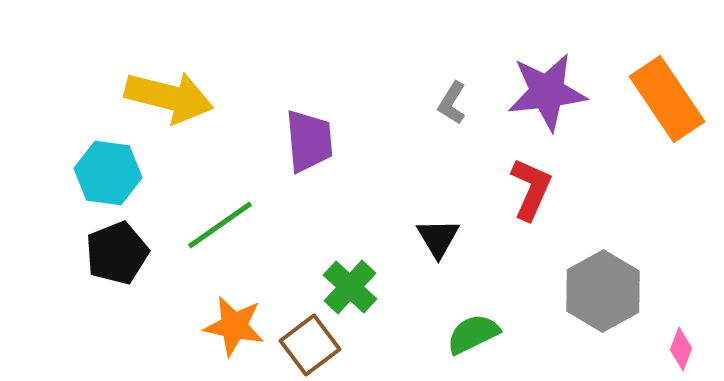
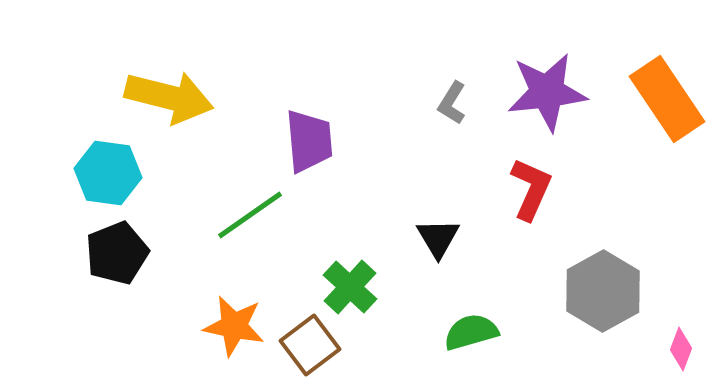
green line: moved 30 px right, 10 px up
green semicircle: moved 2 px left, 2 px up; rotated 10 degrees clockwise
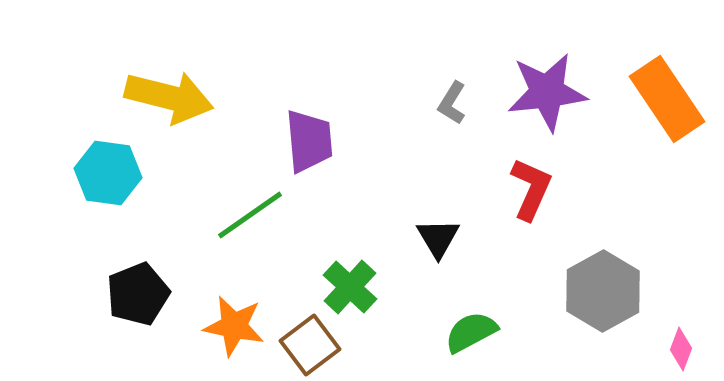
black pentagon: moved 21 px right, 41 px down
green semicircle: rotated 12 degrees counterclockwise
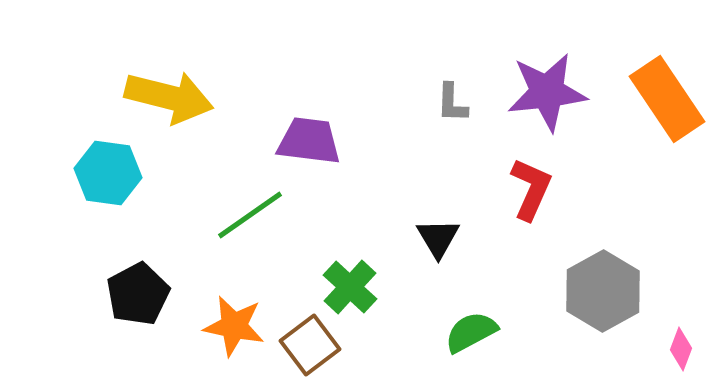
gray L-shape: rotated 30 degrees counterclockwise
purple trapezoid: rotated 78 degrees counterclockwise
black pentagon: rotated 6 degrees counterclockwise
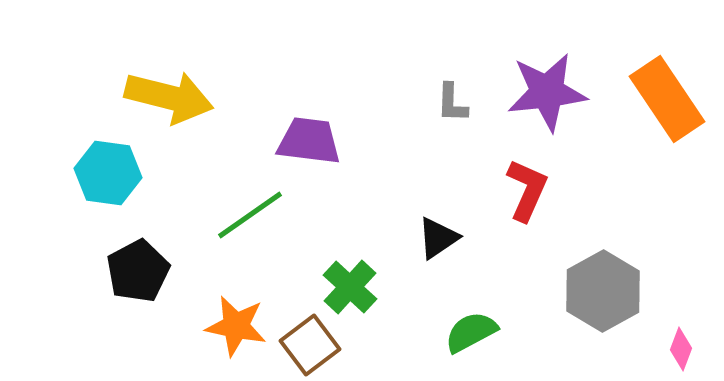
red L-shape: moved 4 px left, 1 px down
black triangle: rotated 27 degrees clockwise
black pentagon: moved 23 px up
orange star: moved 2 px right
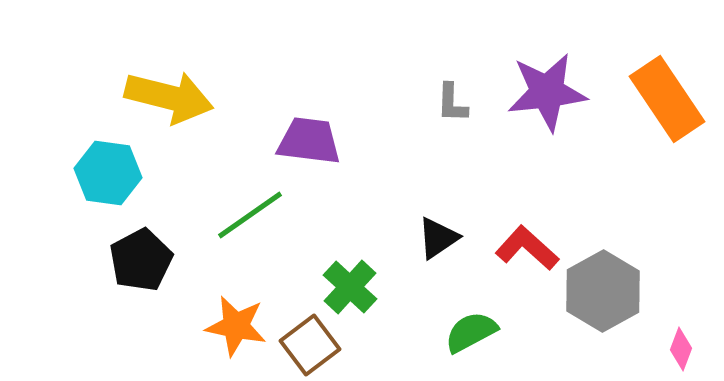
red L-shape: moved 58 px down; rotated 72 degrees counterclockwise
black pentagon: moved 3 px right, 11 px up
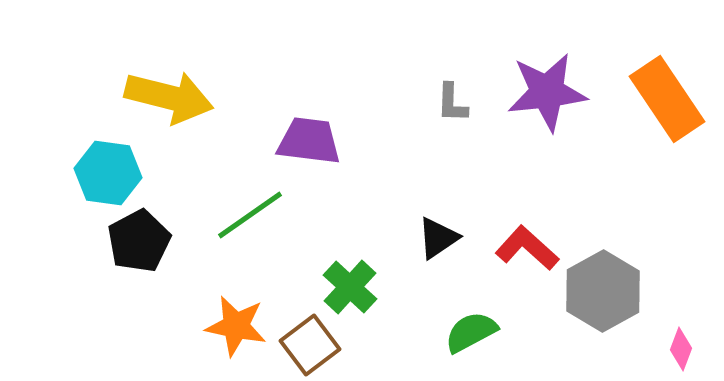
black pentagon: moved 2 px left, 19 px up
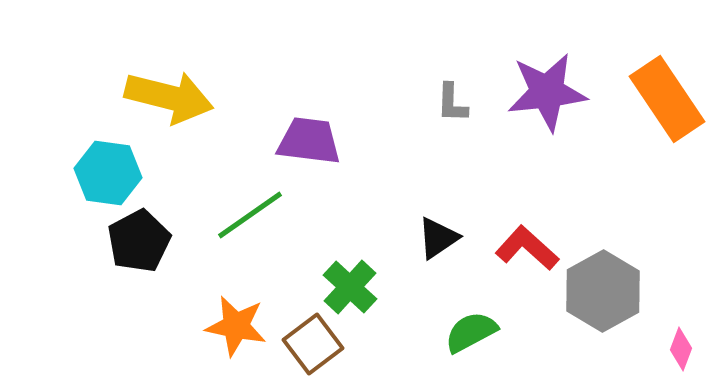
brown square: moved 3 px right, 1 px up
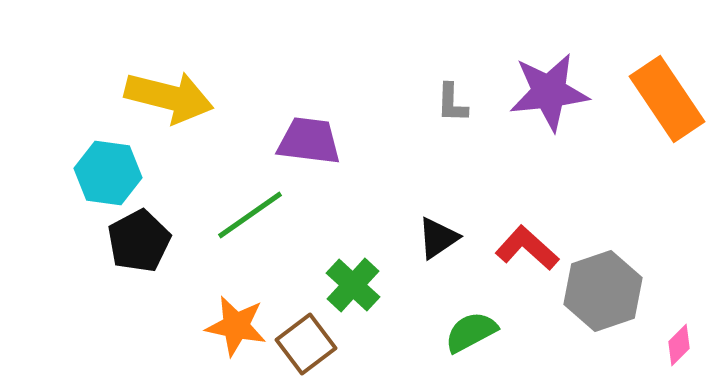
purple star: moved 2 px right
green cross: moved 3 px right, 2 px up
gray hexagon: rotated 10 degrees clockwise
brown square: moved 7 px left
pink diamond: moved 2 px left, 4 px up; rotated 24 degrees clockwise
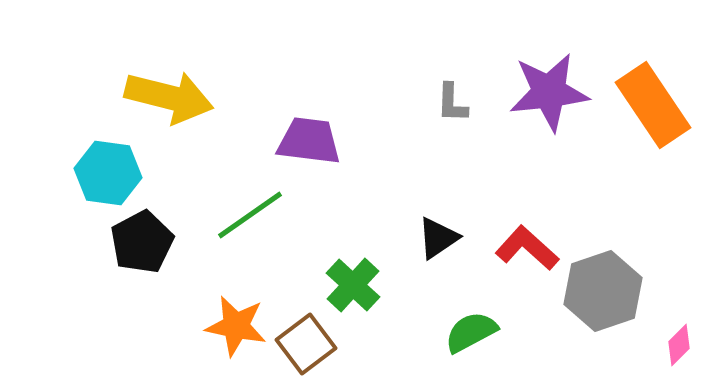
orange rectangle: moved 14 px left, 6 px down
black pentagon: moved 3 px right, 1 px down
